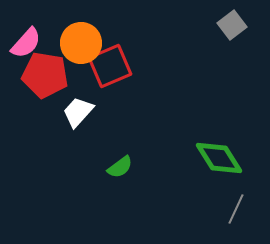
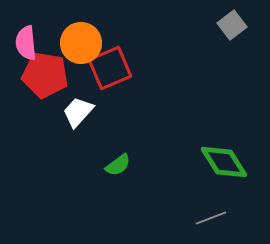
pink semicircle: rotated 132 degrees clockwise
red square: moved 2 px down
green diamond: moved 5 px right, 4 px down
green semicircle: moved 2 px left, 2 px up
gray line: moved 25 px left, 9 px down; rotated 44 degrees clockwise
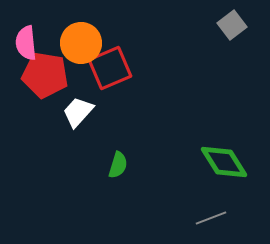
green semicircle: rotated 36 degrees counterclockwise
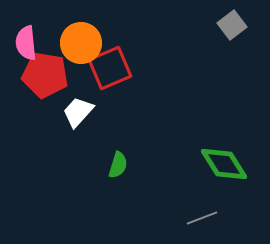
green diamond: moved 2 px down
gray line: moved 9 px left
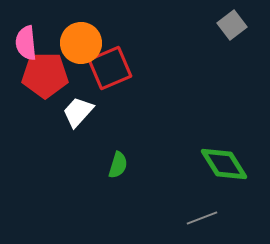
red pentagon: rotated 9 degrees counterclockwise
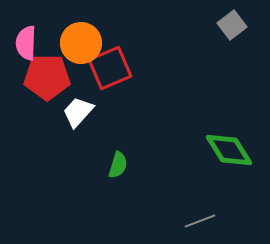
pink semicircle: rotated 8 degrees clockwise
red pentagon: moved 2 px right, 2 px down
green diamond: moved 5 px right, 14 px up
gray line: moved 2 px left, 3 px down
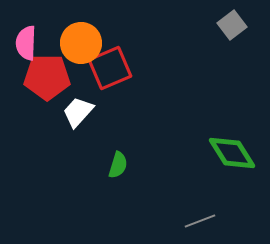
green diamond: moved 3 px right, 3 px down
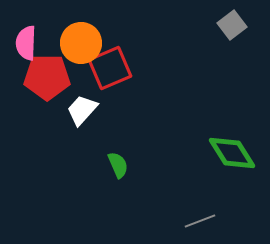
white trapezoid: moved 4 px right, 2 px up
green semicircle: rotated 40 degrees counterclockwise
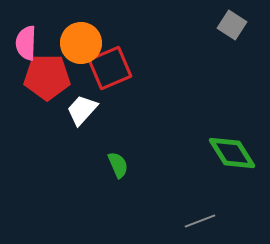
gray square: rotated 20 degrees counterclockwise
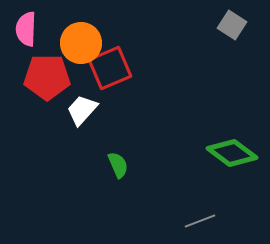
pink semicircle: moved 14 px up
green diamond: rotated 21 degrees counterclockwise
